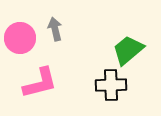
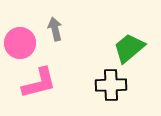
pink circle: moved 5 px down
green trapezoid: moved 1 px right, 2 px up
pink L-shape: moved 1 px left
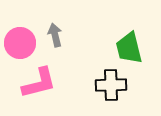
gray arrow: moved 6 px down
green trapezoid: rotated 64 degrees counterclockwise
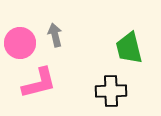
black cross: moved 6 px down
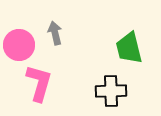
gray arrow: moved 2 px up
pink circle: moved 1 px left, 2 px down
pink L-shape: rotated 60 degrees counterclockwise
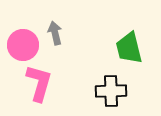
pink circle: moved 4 px right
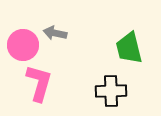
gray arrow: rotated 65 degrees counterclockwise
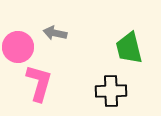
pink circle: moved 5 px left, 2 px down
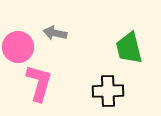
black cross: moved 3 px left
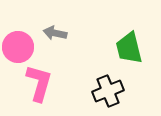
black cross: rotated 20 degrees counterclockwise
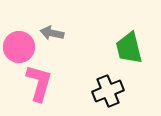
gray arrow: moved 3 px left
pink circle: moved 1 px right
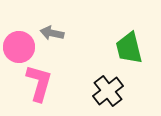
black cross: rotated 16 degrees counterclockwise
